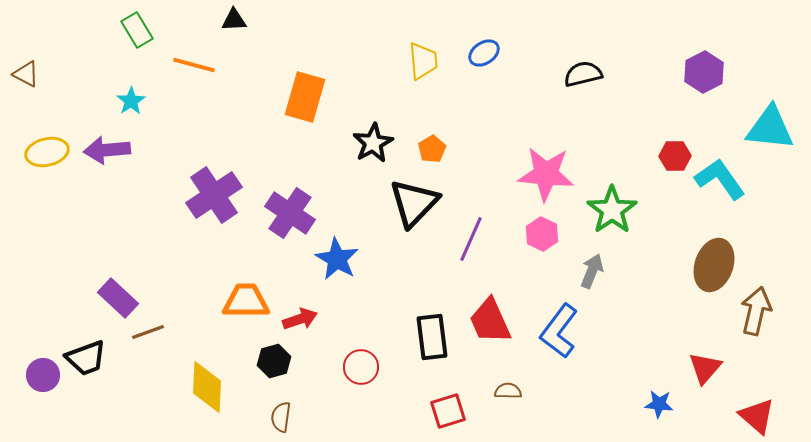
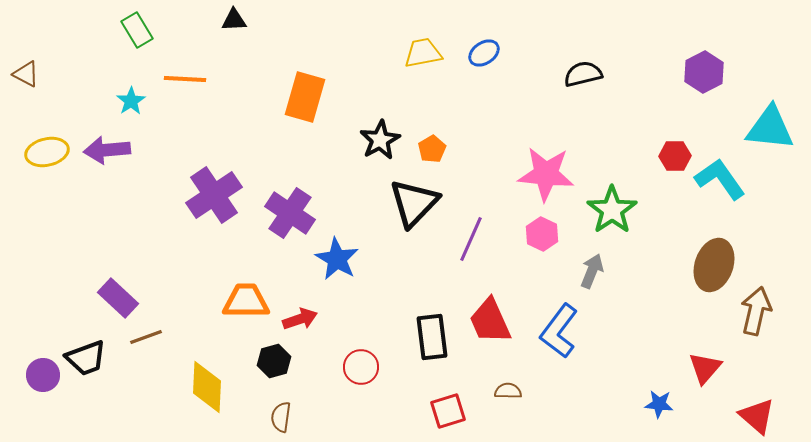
yellow trapezoid at (423, 61): moved 8 px up; rotated 96 degrees counterclockwise
orange line at (194, 65): moved 9 px left, 14 px down; rotated 12 degrees counterclockwise
black star at (373, 143): moved 7 px right, 3 px up
brown line at (148, 332): moved 2 px left, 5 px down
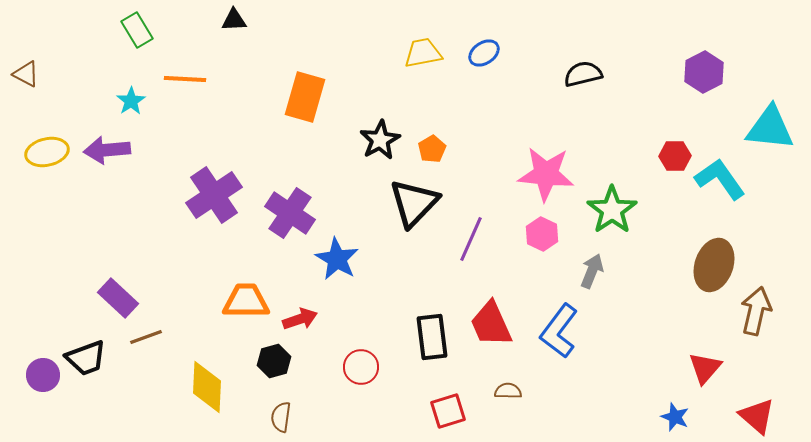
red trapezoid at (490, 321): moved 1 px right, 3 px down
blue star at (659, 404): moved 16 px right, 13 px down; rotated 16 degrees clockwise
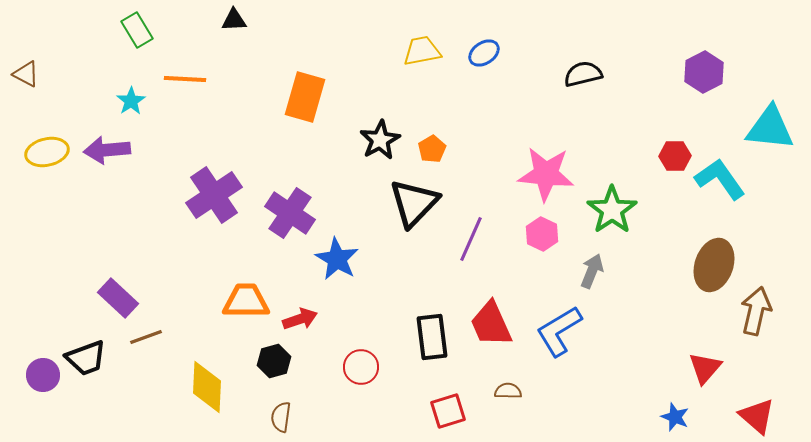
yellow trapezoid at (423, 53): moved 1 px left, 2 px up
blue L-shape at (559, 331): rotated 22 degrees clockwise
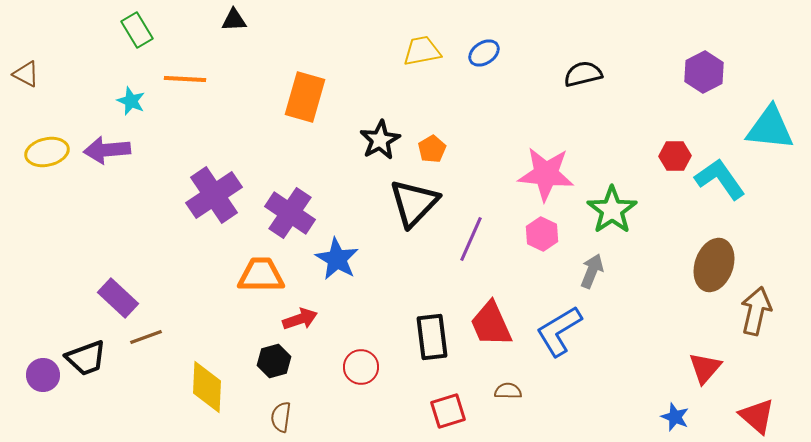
cyan star at (131, 101): rotated 16 degrees counterclockwise
orange trapezoid at (246, 301): moved 15 px right, 26 px up
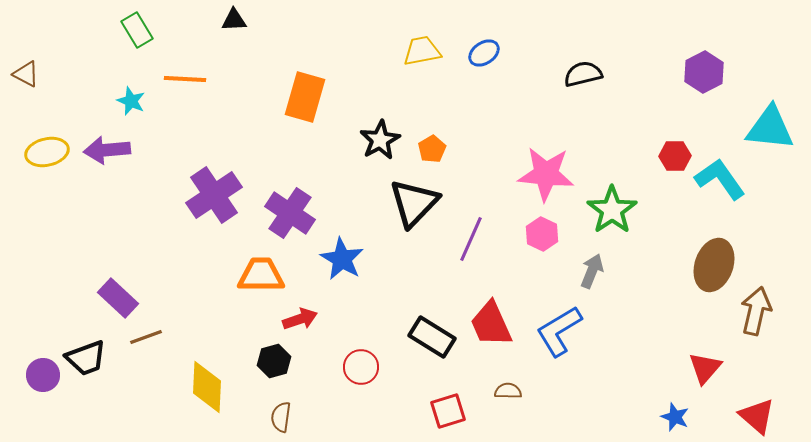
blue star at (337, 259): moved 5 px right
black rectangle at (432, 337): rotated 51 degrees counterclockwise
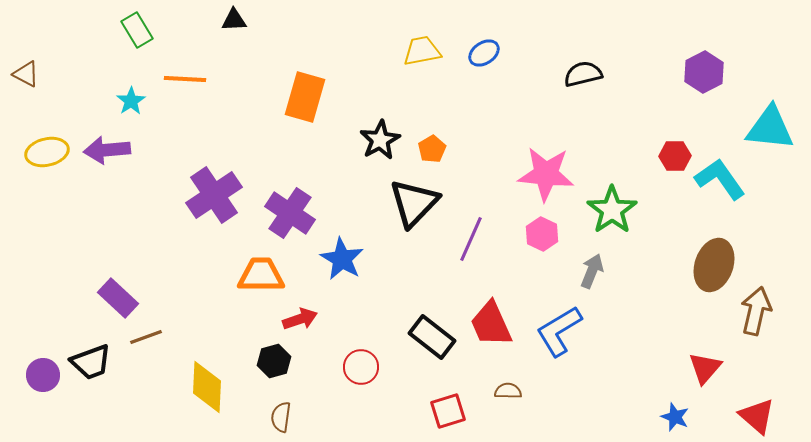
cyan star at (131, 101): rotated 16 degrees clockwise
black rectangle at (432, 337): rotated 6 degrees clockwise
black trapezoid at (86, 358): moved 5 px right, 4 px down
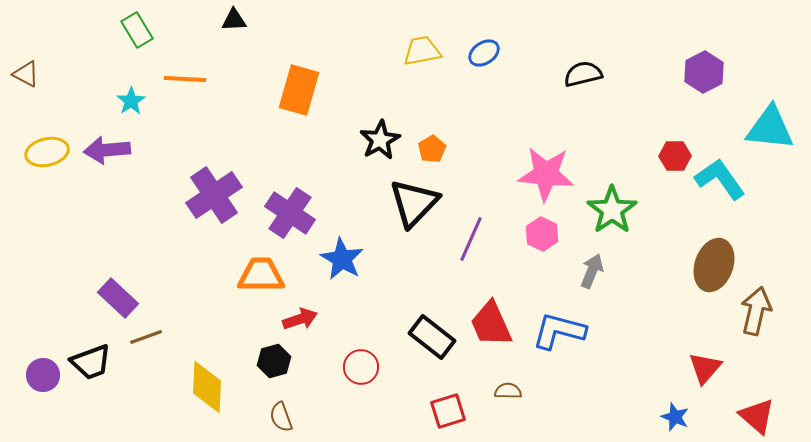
orange rectangle at (305, 97): moved 6 px left, 7 px up
blue L-shape at (559, 331): rotated 46 degrees clockwise
brown semicircle at (281, 417): rotated 28 degrees counterclockwise
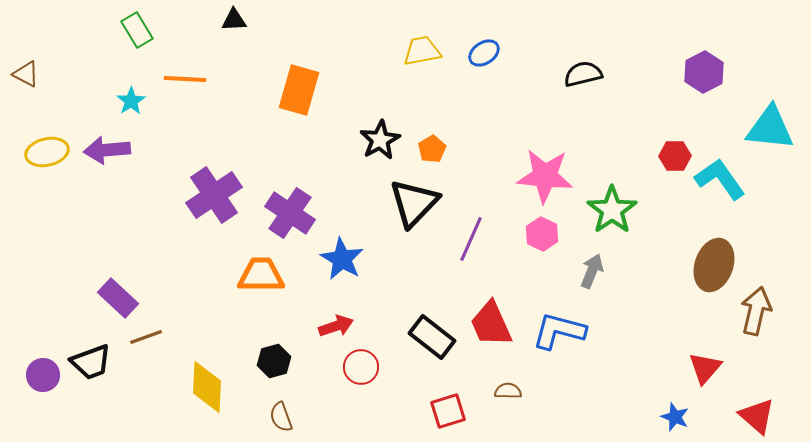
pink star at (546, 174): moved 1 px left, 2 px down
red arrow at (300, 319): moved 36 px right, 7 px down
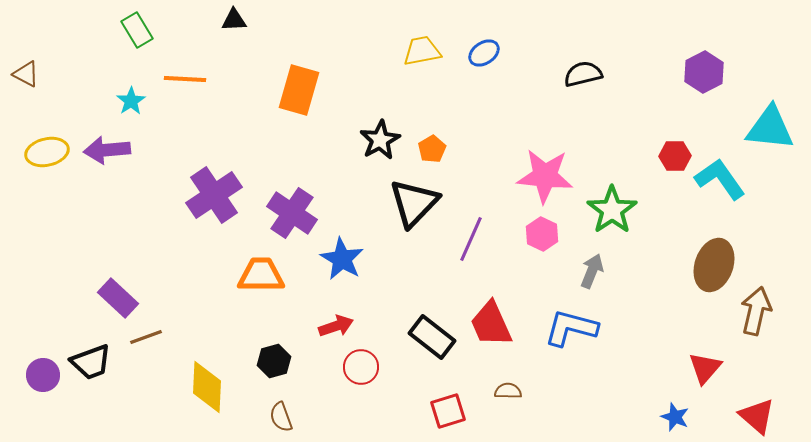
purple cross at (290, 213): moved 2 px right
blue L-shape at (559, 331): moved 12 px right, 3 px up
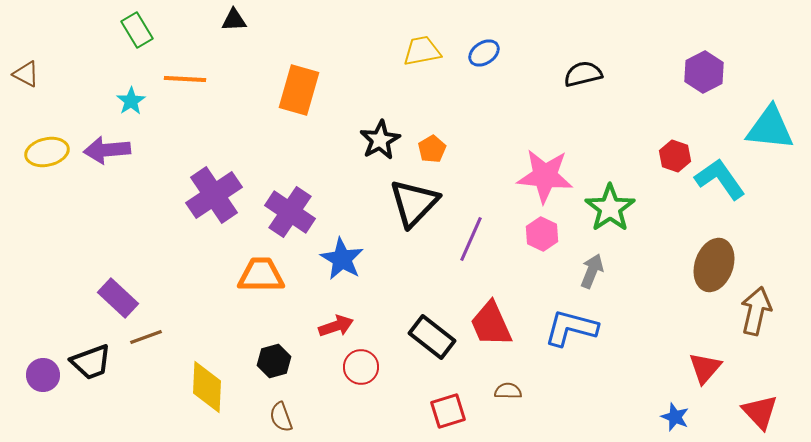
red hexagon at (675, 156): rotated 20 degrees clockwise
green star at (612, 210): moved 2 px left, 2 px up
purple cross at (292, 213): moved 2 px left, 1 px up
red triangle at (757, 416): moved 3 px right, 4 px up; rotated 6 degrees clockwise
